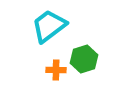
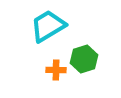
cyan trapezoid: moved 1 px left; rotated 6 degrees clockwise
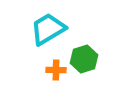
cyan trapezoid: moved 3 px down
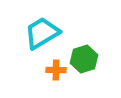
cyan trapezoid: moved 6 px left, 4 px down
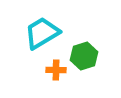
green hexagon: moved 3 px up
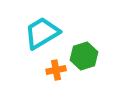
orange cross: rotated 12 degrees counterclockwise
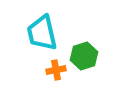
cyan trapezoid: rotated 72 degrees counterclockwise
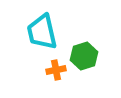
cyan trapezoid: moved 1 px up
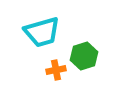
cyan trapezoid: rotated 93 degrees counterclockwise
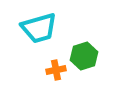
cyan trapezoid: moved 3 px left, 4 px up
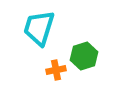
cyan trapezoid: rotated 123 degrees clockwise
